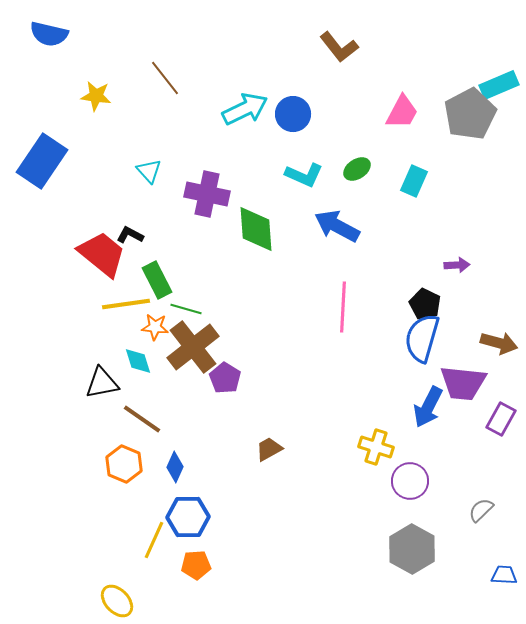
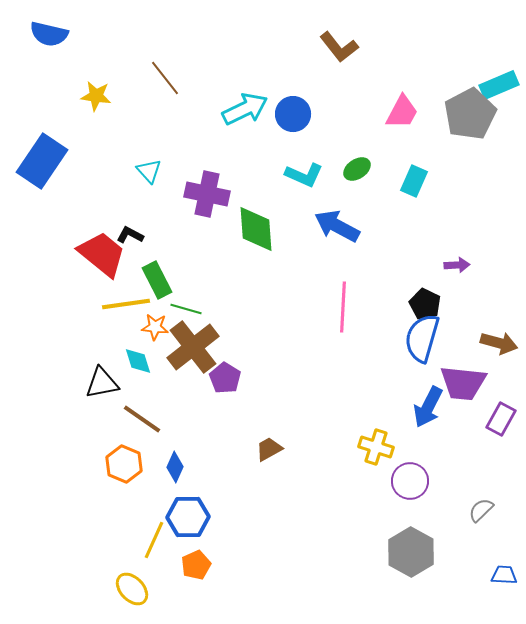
gray hexagon at (412, 549): moved 1 px left, 3 px down
orange pentagon at (196, 565): rotated 20 degrees counterclockwise
yellow ellipse at (117, 601): moved 15 px right, 12 px up
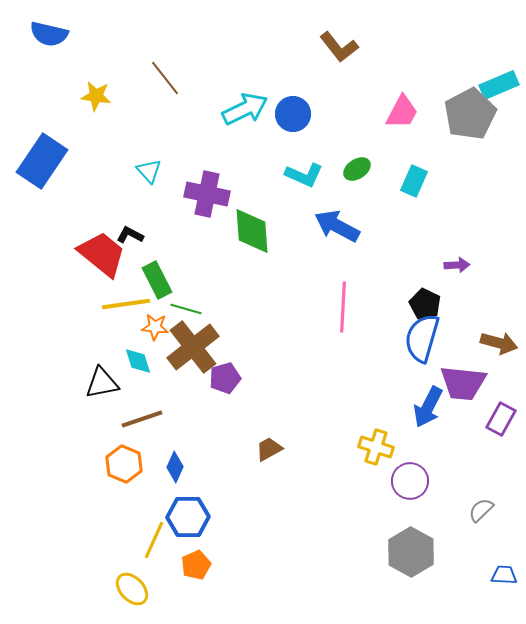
green diamond at (256, 229): moved 4 px left, 2 px down
purple pentagon at (225, 378): rotated 24 degrees clockwise
brown line at (142, 419): rotated 54 degrees counterclockwise
